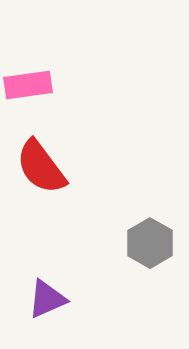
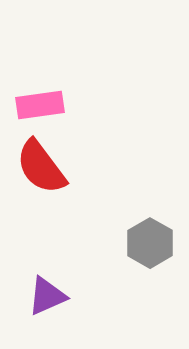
pink rectangle: moved 12 px right, 20 px down
purple triangle: moved 3 px up
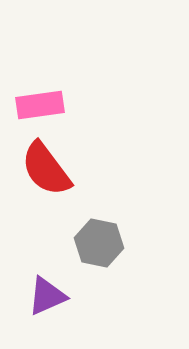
red semicircle: moved 5 px right, 2 px down
gray hexagon: moved 51 px left; rotated 18 degrees counterclockwise
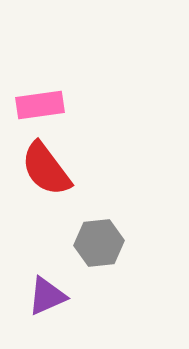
gray hexagon: rotated 18 degrees counterclockwise
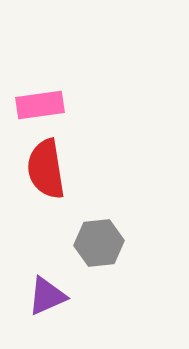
red semicircle: rotated 28 degrees clockwise
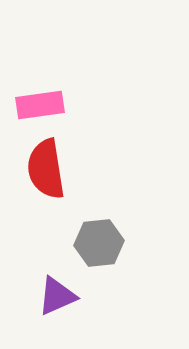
purple triangle: moved 10 px right
